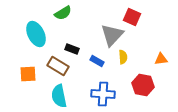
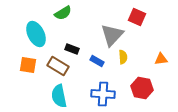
red square: moved 5 px right
orange square: moved 9 px up; rotated 12 degrees clockwise
red hexagon: moved 1 px left, 3 px down
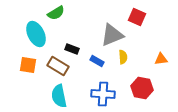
green semicircle: moved 7 px left
gray triangle: rotated 25 degrees clockwise
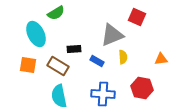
black rectangle: moved 2 px right; rotated 24 degrees counterclockwise
